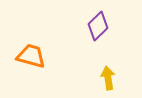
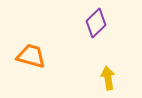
purple diamond: moved 2 px left, 3 px up
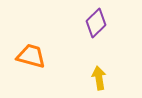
yellow arrow: moved 9 px left
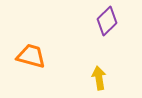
purple diamond: moved 11 px right, 2 px up
